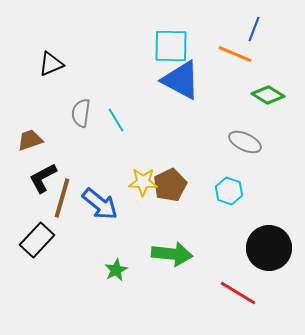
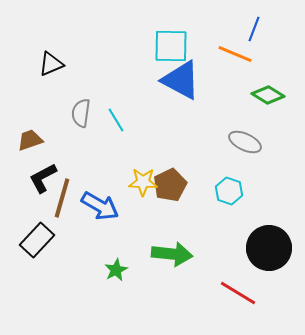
blue arrow: moved 2 px down; rotated 9 degrees counterclockwise
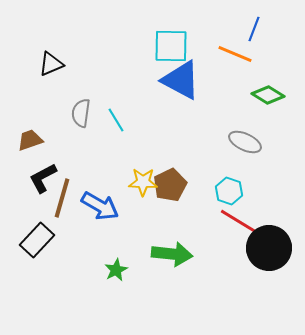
red line: moved 72 px up
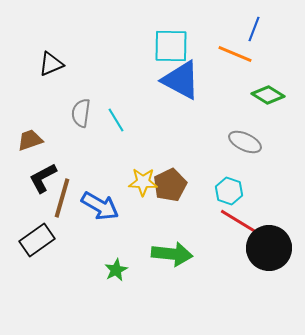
black rectangle: rotated 12 degrees clockwise
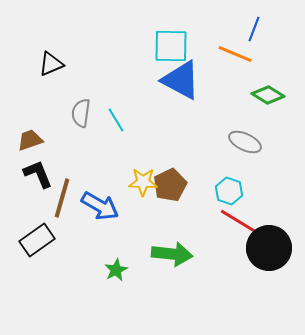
black L-shape: moved 5 px left, 4 px up; rotated 96 degrees clockwise
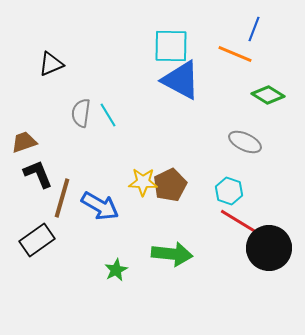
cyan line: moved 8 px left, 5 px up
brown trapezoid: moved 6 px left, 2 px down
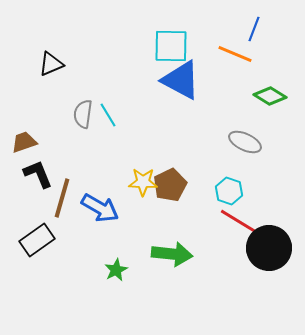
green diamond: moved 2 px right, 1 px down
gray semicircle: moved 2 px right, 1 px down
blue arrow: moved 2 px down
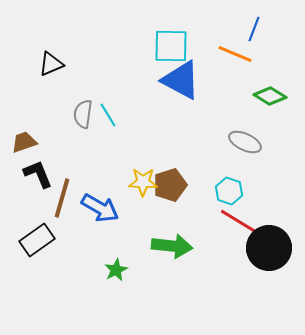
brown pentagon: rotated 8 degrees clockwise
green arrow: moved 8 px up
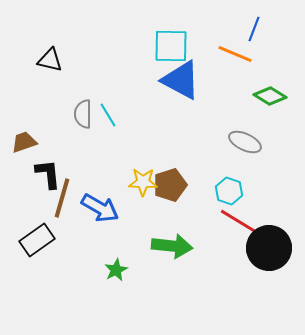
black triangle: moved 1 px left, 4 px up; rotated 36 degrees clockwise
gray semicircle: rotated 8 degrees counterclockwise
black L-shape: moved 10 px right; rotated 16 degrees clockwise
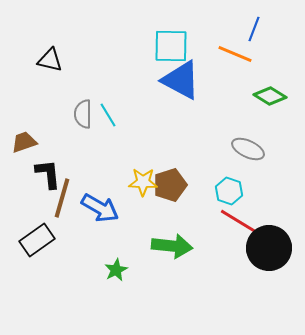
gray ellipse: moved 3 px right, 7 px down
